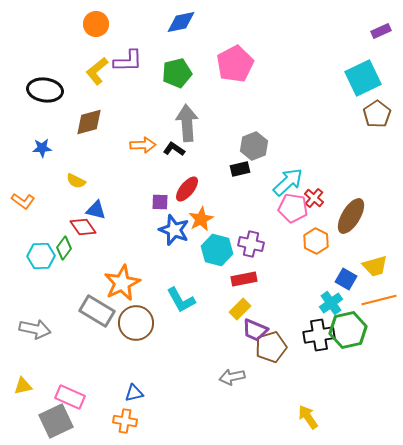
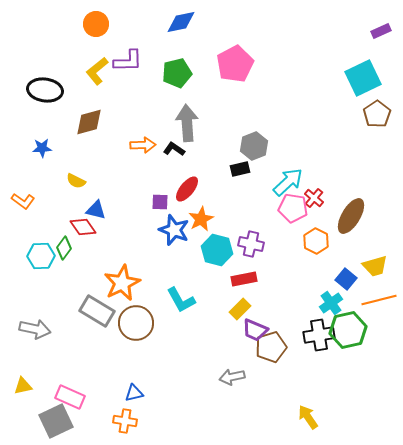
blue square at (346, 279): rotated 10 degrees clockwise
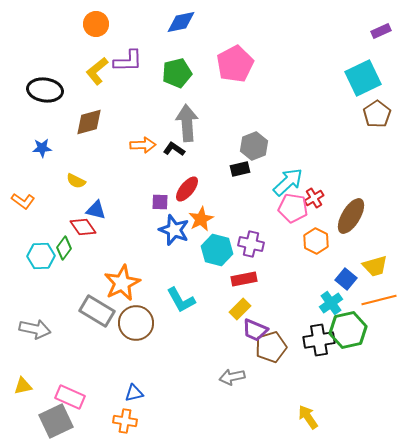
red cross at (314, 198): rotated 18 degrees clockwise
black cross at (319, 335): moved 5 px down
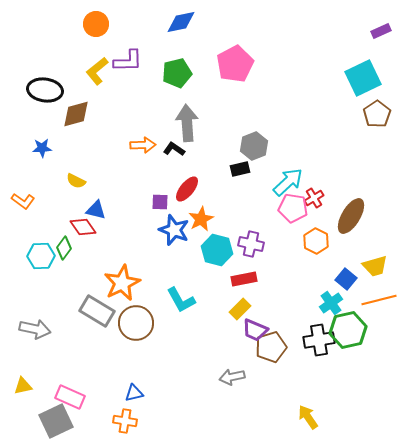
brown diamond at (89, 122): moved 13 px left, 8 px up
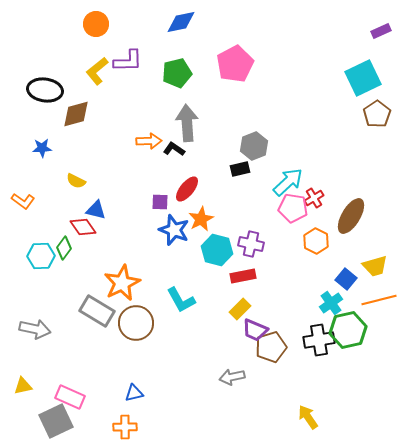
orange arrow at (143, 145): moved 6 px right, 4 px up
red rectangle at (244, 279): moved 1 px left, 3 px up
orange cross at (125, 421): moved 6 px down; rotated 10 degrees counterclockwise
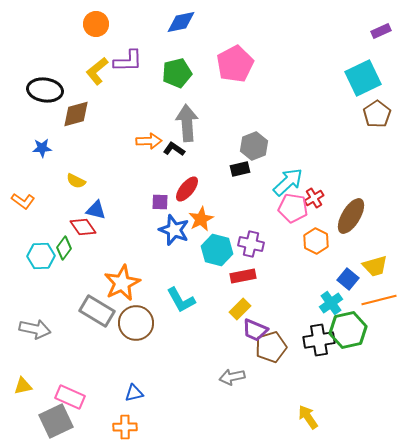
blue square at (346, 279): moved 2 px right
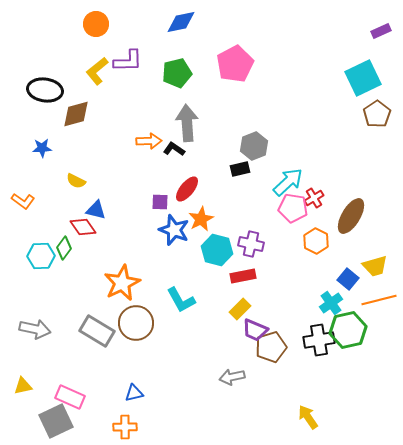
gray rectangle at (97, 311): moved 20 px down
